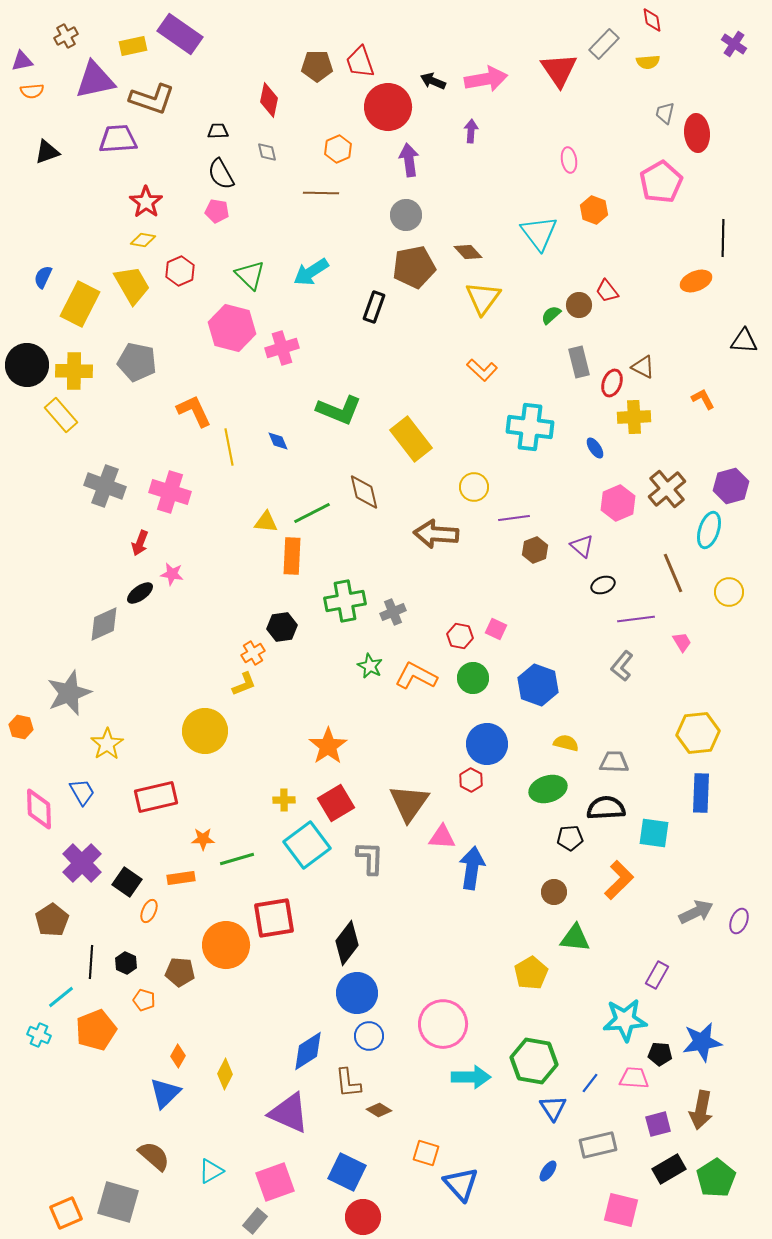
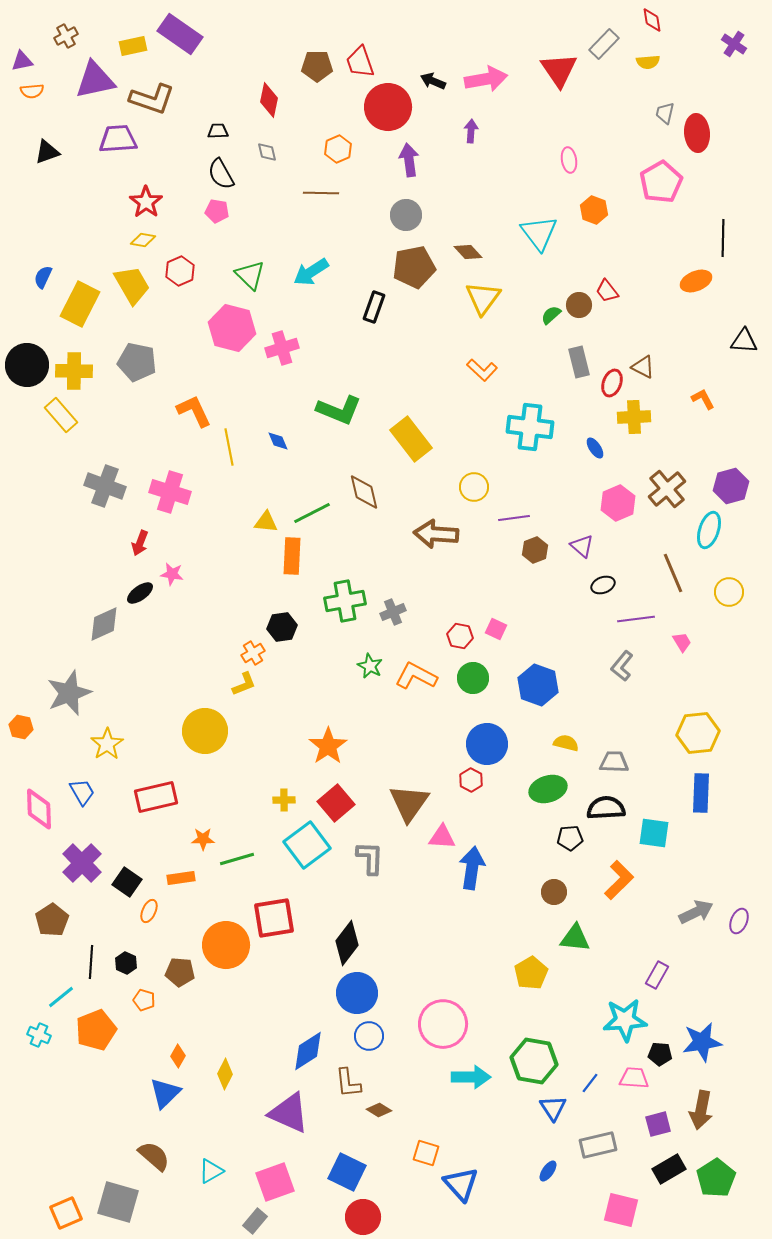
red square at (336, 803): rotated 9 degrees counterclockwise
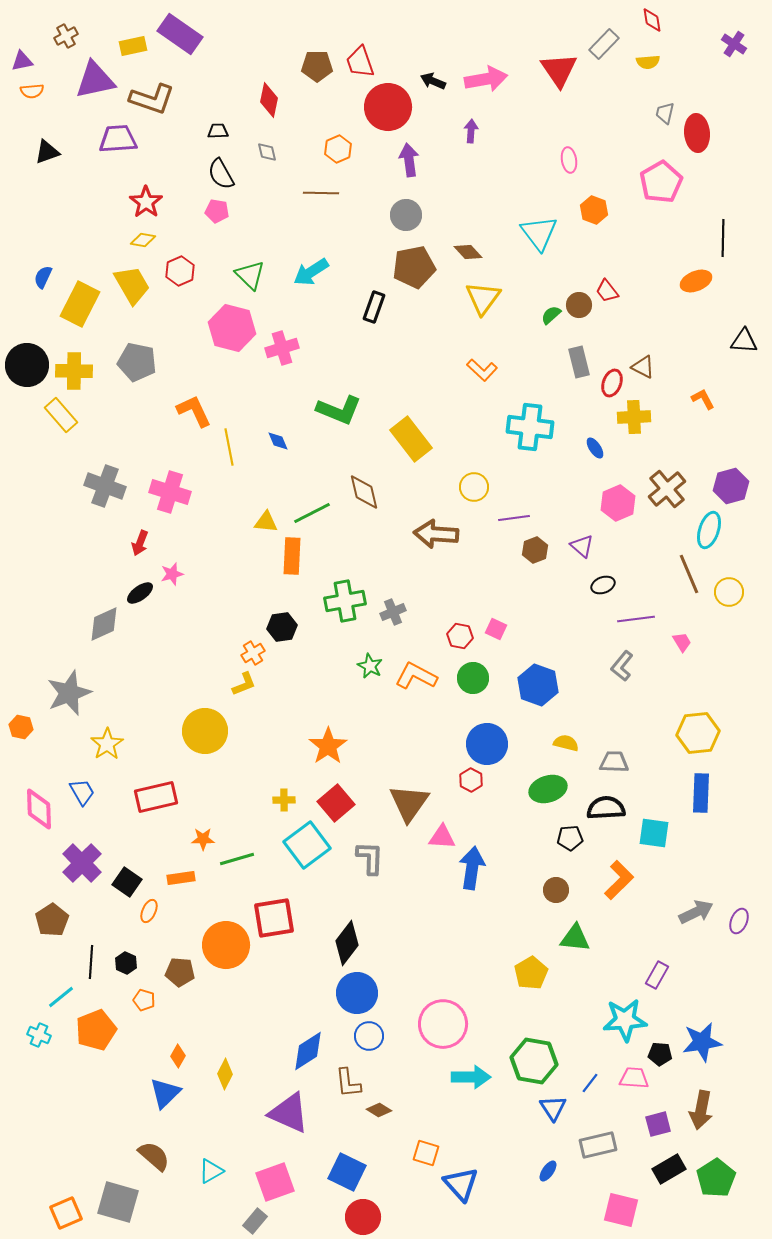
brown line at (673, 573): moved 16 px right, 1 px down
pink star at (172, 574): rotated 25 degrees counterclockwise
brown circle at (554, 892): moved 2 px right, 2 px up
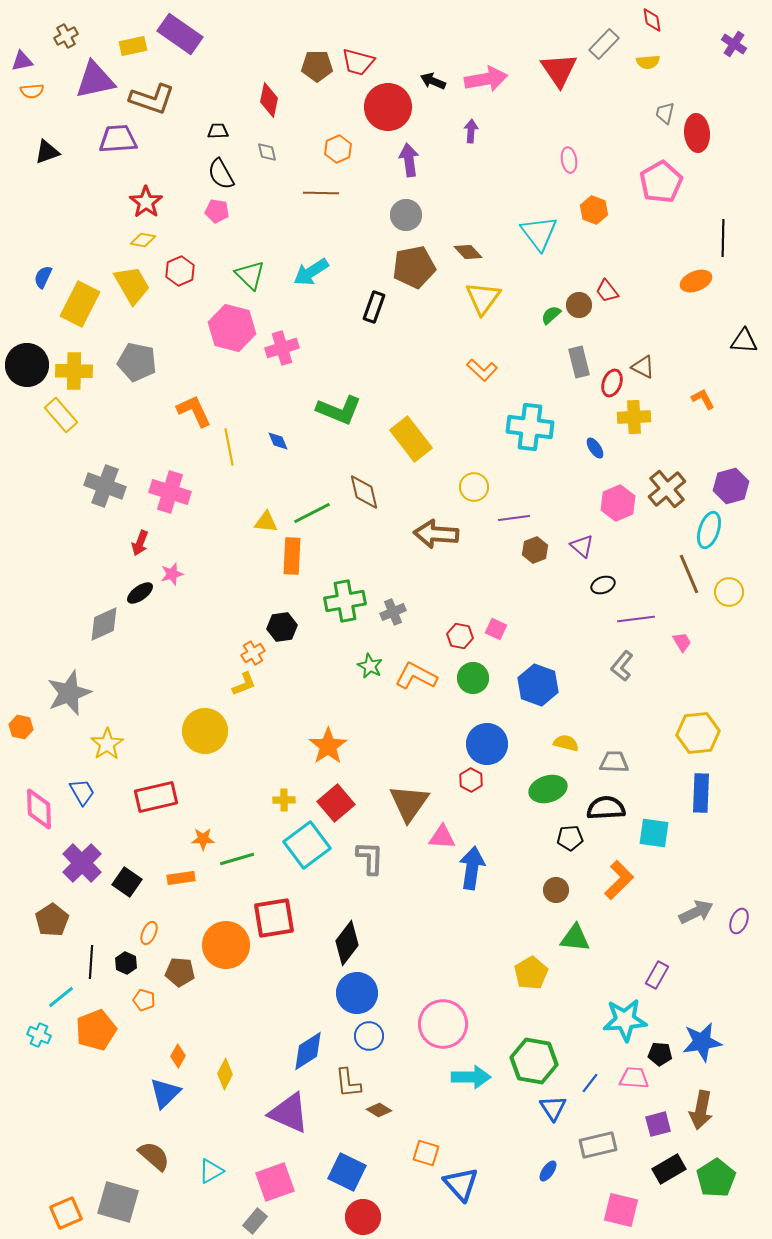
red trapezoid at (360, 62): moved 2 px left; rotated 56 degrees counterclockwise
orange ellipse at (149, 911): moved 22 px down
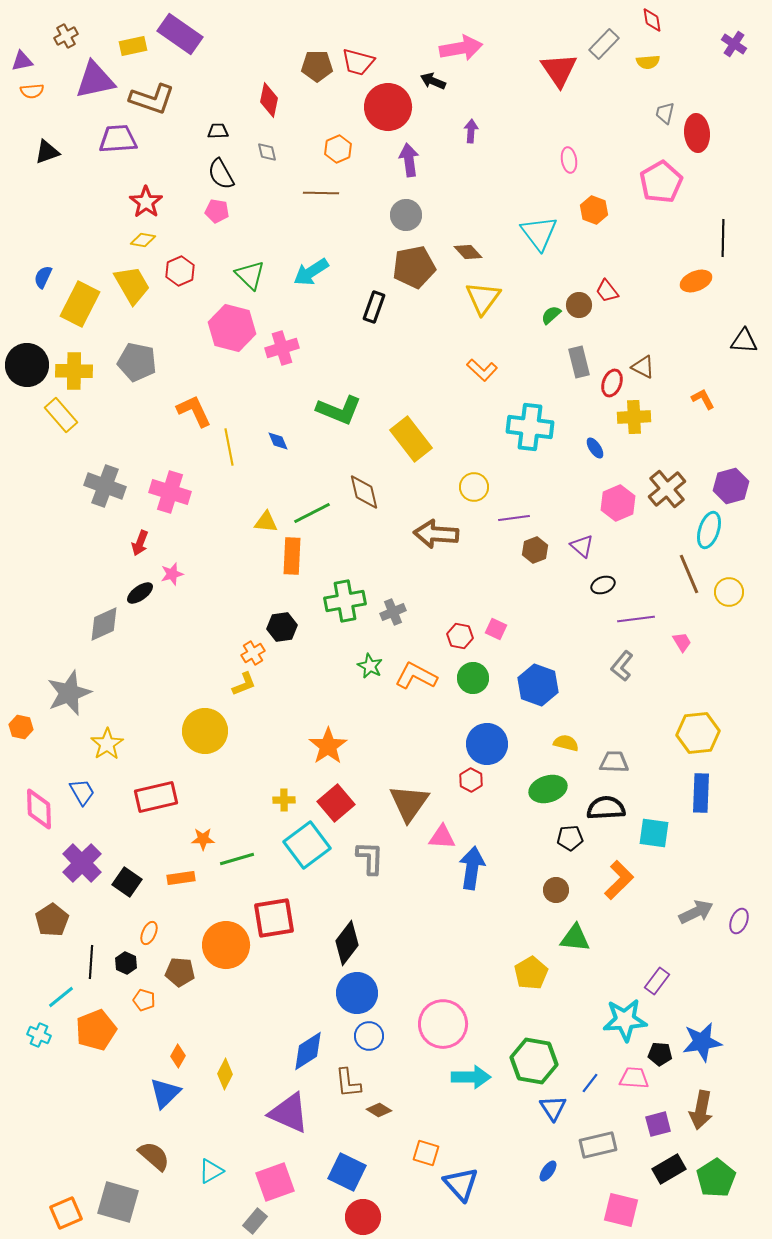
pink arrow at (486, 79): moved 25 px left, 31 px up
purple rectangle at (657, 975): moved 6 px down; rotated 8 degrees clockwise
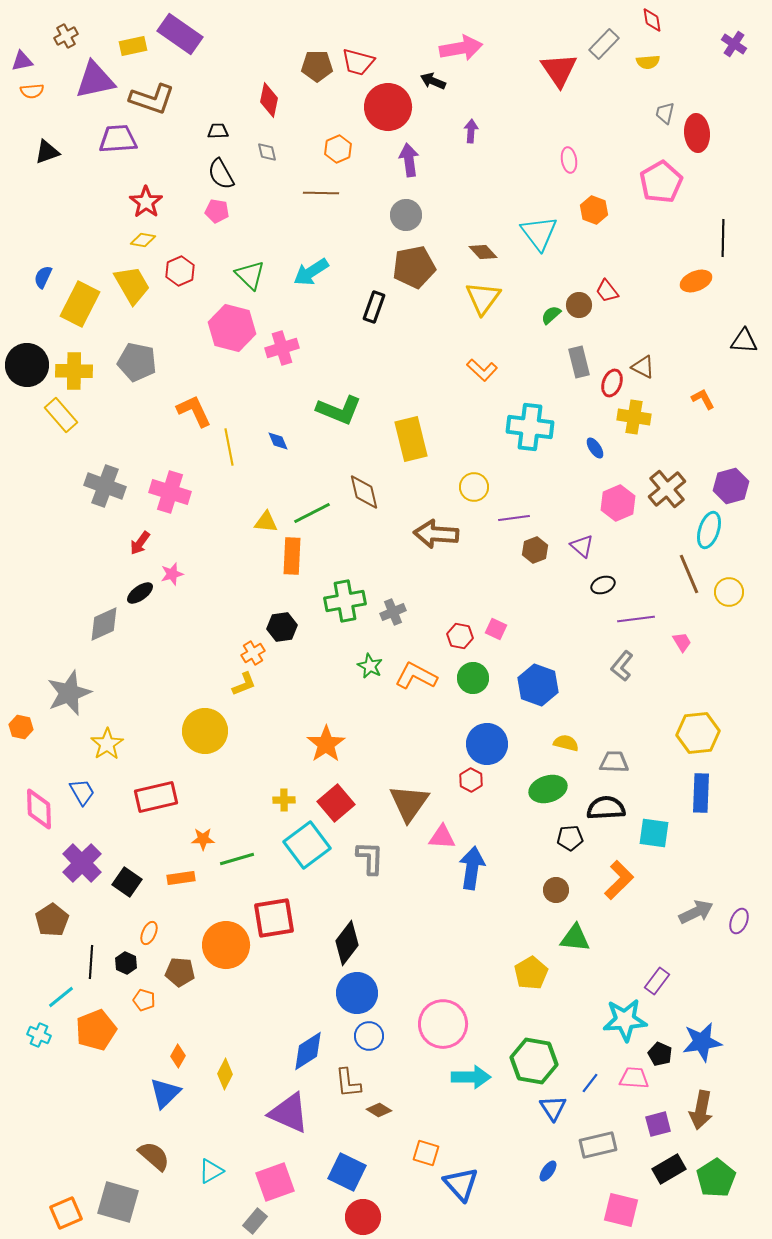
brown diamond at (468, 252): moved 15 px right
yellow cross at (634, 417): rotated 12 degrees clockwise
yellow rectangle at (411, 439): rotated 24 degrees clockwise
red arrow at (140, 543): rotated 15 degrees clockwise
orange star at (328, 746): moved 2 px left, 2 px up
black pentagon at (660, 1054): rotated 20 degrees clockwise
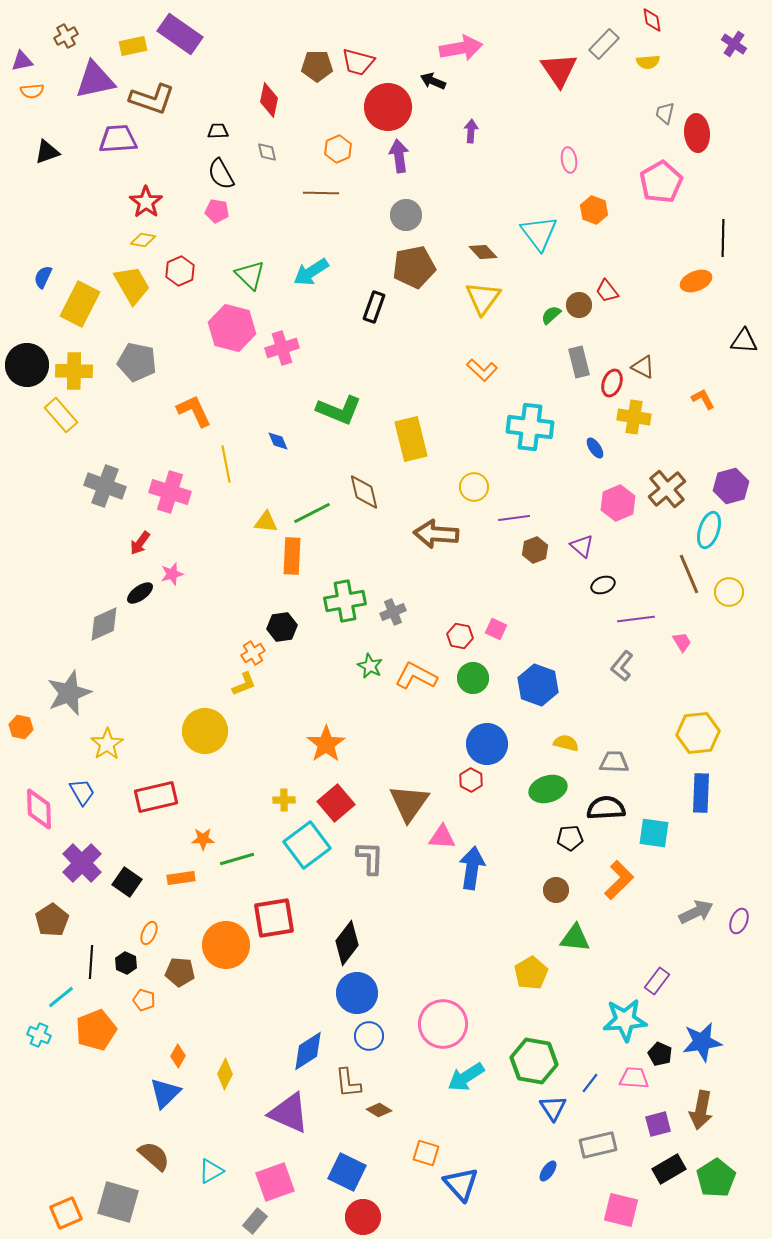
purple arrow at (409, 160): moved 10 px left, 4 px up
yellow line at (229, 447): moved 3 px left, 17 px down
cyan arrow at (471, 1077): moved 5 px left; rotated 147 degrees clockwise
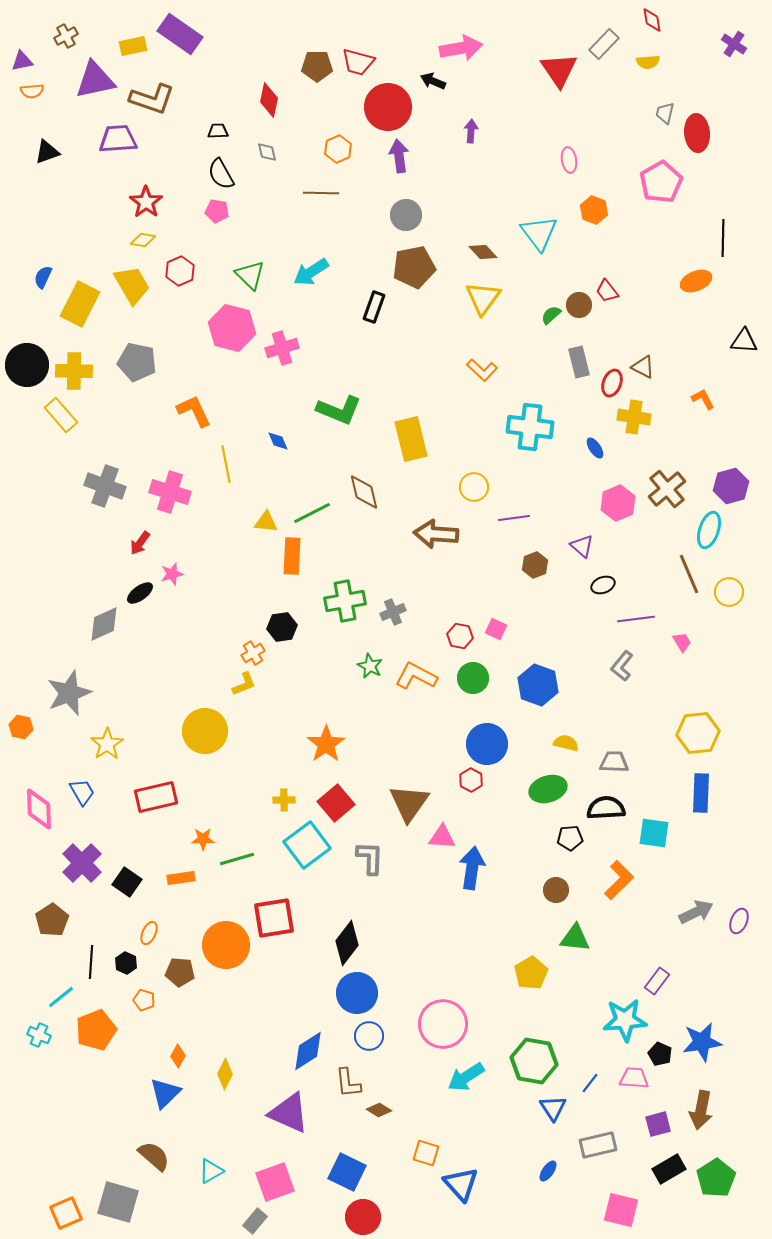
brown hexagon at (535, 550): moved 15 px down
